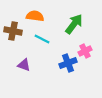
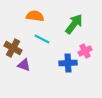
brown cross: moved 17 px down; rotated 18 degrees clockwise
blue cross: rotated 18 degrees clockwise
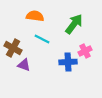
blue cross: moved 1 px up
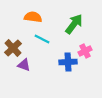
orange semicircle: moved 2 px left, 1 px down
brown cross: rotated 18 degrees clockwise
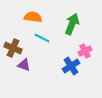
green arrow: moved 2 px left; rotated 15 degrees counterclockwise
cyan line: moved 1 px up
brown cross: rotated 24 degrees counterclockwise
blue cross: moved 3 px right, 4 px down; rotated 30 degrees counterclockwise
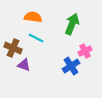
cyan line: moved 6 px left
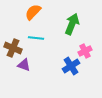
orange semicircle: moved 5 px up; rotated 54 degrees counterclockwise
cyan line: rotated 21 degrees counterclockwise
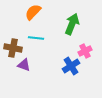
brown cross: rotated 12 degrees counterclockwise
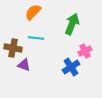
blue cross: moved 1 px down
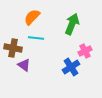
orange semicircle: moved 1 px left, 5 px down
purple triangle: rotated 16 degrees clockwise
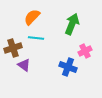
brown cross: rotated 30 degrees counterclockwise
blue cross: moved 3 px left; rotated 36 degrees counterclockwise
